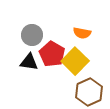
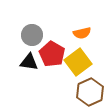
orange semicircle: rotated 24 degrees counterclockwise
yellow square: moved 3 px right, 1 px down; rotated 8 degrees clockwise
brown hexagon: moved 1 px right
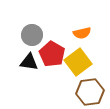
brown hexagon: rotated 16 degrees clockwise
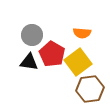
orange semicircle: rotated 18 degrees clockwise
brown hexagon: moved 3 px up
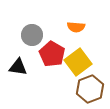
orange semicircle: moved 6 px left, 6 px up
black triangle: moved 11 px left, 5 px down
brown hexagon: rotated 12 degrees counterclockwise
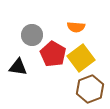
red pentagon: moved 1 px right
yellow square: moved 3 px right, 4 px up
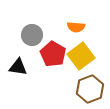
yellow square: moved 2 px up
